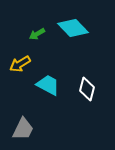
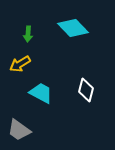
green arrow: moved 9 px left; rotated 56 degrees counterclockwise
cyan trapezoid: moved 7 px left, 8 px down
white diamond: moved 1 px left, 1 px down
gray trapezoid: moved 4 px left, 1 px down; rotated 100 degrees clockwise
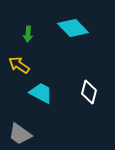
yellow arrow: moved 1 px left, 1 px down; rotated 65 degrees clockwise
white diamond: moved 3 px right, 2 px down
gray trapezoid: moved 1 px right, 4 px down
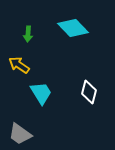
cyan trapezoid: rotated 30 degrees clockwise
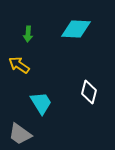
cyan diamond: moved 3 px right, 1 px down; rotated 44 degrees counterclockwise
cyan trapezoid: moved 10 px down
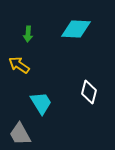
gray trapezoid: rotated 25 degrees clockwise
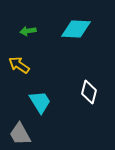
green arrow: moved 3 px up; rotated 77 degrees clockwise
cyan trapezoid: moved 1 px left, 1 px up
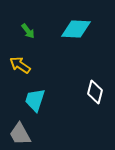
green arrow: rotated 119 degrees counterclockwise
yellow arrow: moved 1 px right
white diamond: moved 6 px right
cyan trapezoid: moved 5 px left, 2 px up; rotated 130 degrees counterclockwise
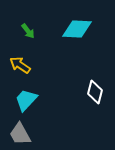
cyan diamond: moved 1 px right
cyan trapezoid: moved 9 px left; rotated 25 degrees clockwise
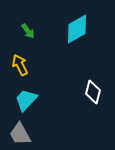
cyan diamond: rotated 32 degrees counterclockwise
yellow arrow: rotated 30 degrees clockwise
white diamond: moved 2 px left
